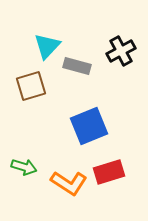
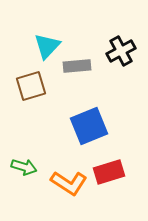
gray rectangle: rotated 20 degrees counterclockwise
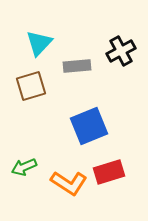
cyan triangle: moved 8 px left, 3 px up
green arrow: rotated 140 degrees clockwise
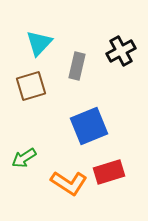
gray rectangle: rotated 72 degrees counterclockwise
green arrow: moved 9 px up; rotated 10 degrees counterclockwise
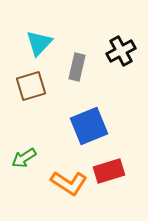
gray rectangle: moved 1 px down
red rectangle: moved 1 px up
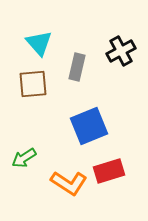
cyan triangle: rotated 24 degrees counterclockwise
brown square: moved 2 px right, 2 px up; rotated 12 degrees clockwise
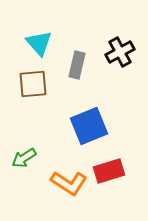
black cross: moved 1 px left, 1 px down
gray rectangle: moved 2 px up
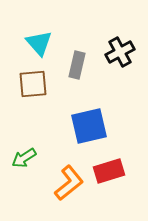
blue square: rotated 9 degrees clockwise
orange L-shape: rotated 72 degrees counterclockwise
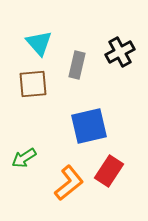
red rectangle: rotated 40 degrees counterclockwise
